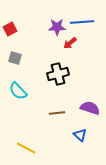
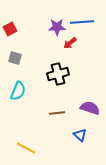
cyan semicircle: rotated 114 degrees counterclockwise
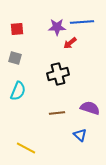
red square: moved 7 px right; rotated 24 degrees clockwise
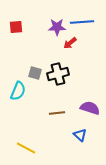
red square: moved 1 px left, 2 px up
gray square: moved 20 px right, 15 px down
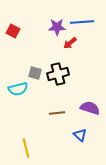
red square: moved 3 px left, 4 px down; rotated 32 degrees clockwise
cyan semicircle: moved 2 px up; rotated 54 degrees clockwise
yellow line: rotated 48 degrees clockwise
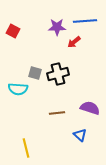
blue line: moved 3 px right, 1 px up
red arrow: moved 4 px right, 1 px up
cyan semicircle: rotated 18 degrees clockwise
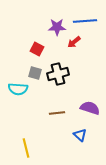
red square: moved 24 px right, 18 px down
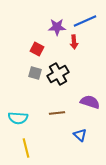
blue line: rotated 20 degrees counterclockwise
red arrow: rotated 56 degrees counterclockwise
black cross: rotated 15 degrees counterclockwise
cyan semicircle: moved 29 px down
purple semicircle: moved 6 px up
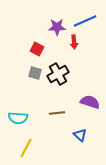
yellow line: rotated 42 degrees clockwise
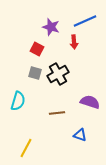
purple star: moved 6 px left; rotated 18 degrees clockwise
cyan semicircle: moved 17 px up; rotated 78 degrees counterclockwise
blue triangle: rotated 24 degrees counterclockwise
